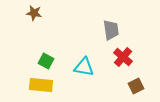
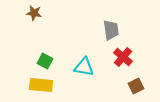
green square: moved 1 px left
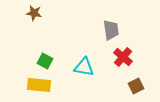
yellow rectangle: moved 2 px left
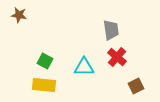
brown star: moved 15 px left, 2 px down
red cross: moved 6 px left
cyan triangle: rotated 10 degrees counterclockwise
yellow rectangle: moved 5 px right
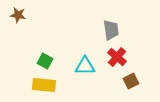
brown star: moved 1 px left
cyan triangle: moved 1 px right, 1 px up
brown square: moved 5 px left, 5 px up
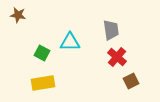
green square: moved 3 px left, 8 px up
cyan triangle: moved 15 px left, 24 px up
yellow rectangle: moved 1 px left, 2 px up; rotated 15 degrees counterclockwise
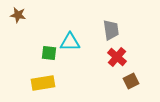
green square: moved 7 px right; rotated 21 degrees counterclockwise
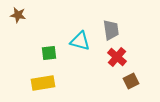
cyan triangle: moved 10 px right, 1 px up; rotated 15 degrees clockwise
green square: rotated 14 degrees counterclockwise
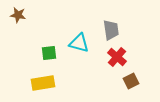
cyan triangle: moved 1 px left, 2 px down
